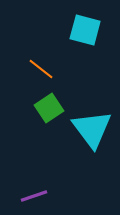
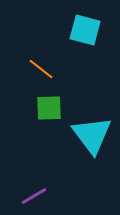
green square: rotated 32 degrees clockwise
cyan triangle: moved 6 px down
purple line: rotated 12 degrees counterclockwise
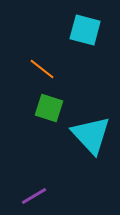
orange line: moved 1 px right
green square: rotated 20 degrees clockwise
cyan triangle: moved 1 px left; rotated 6 degrees counterclockwise
